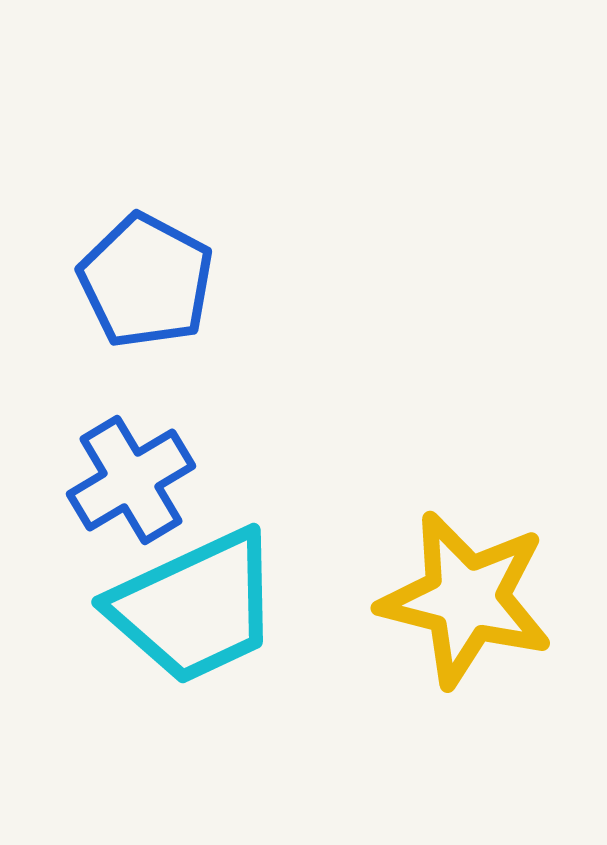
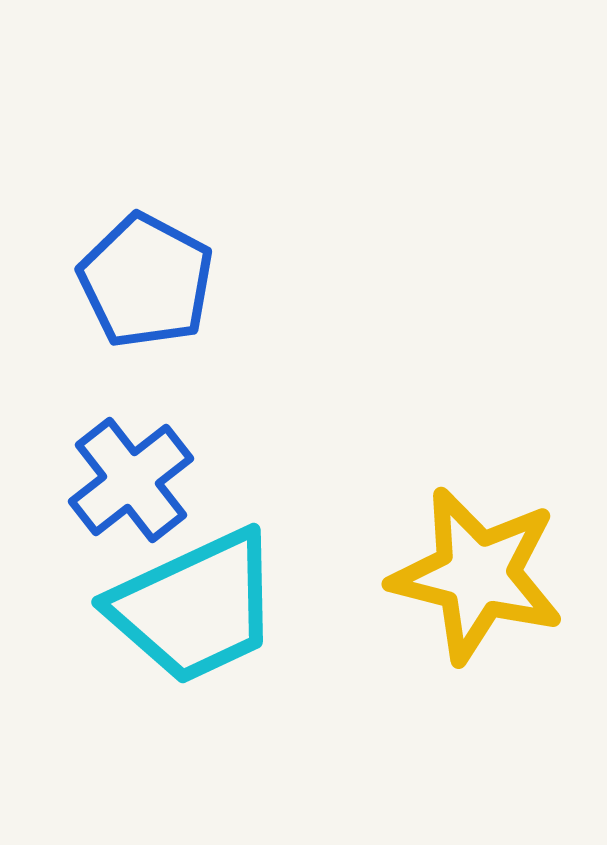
blue cross: rotated 7 degrees counterclockwise
yellow star: moved 11 px right, 24 px up
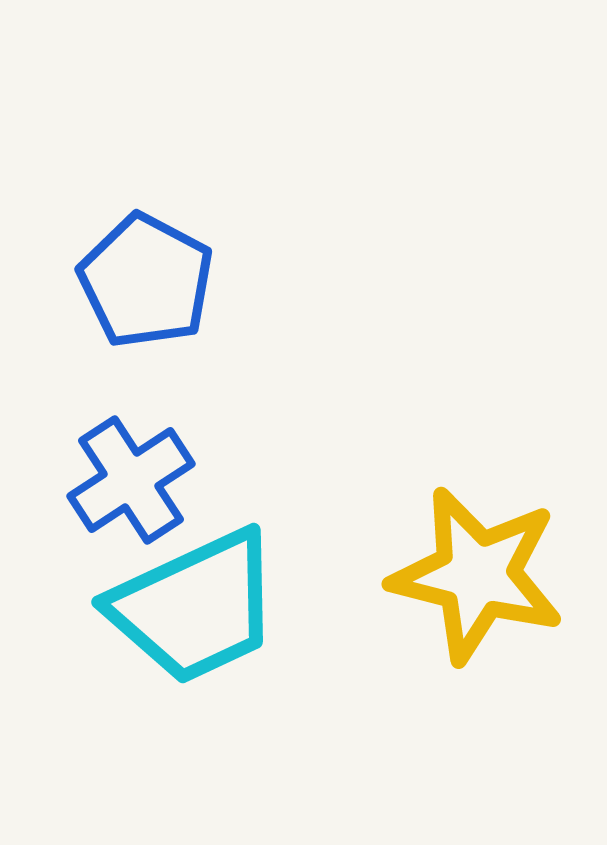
blue cross: rotated 5 degrees clockwise
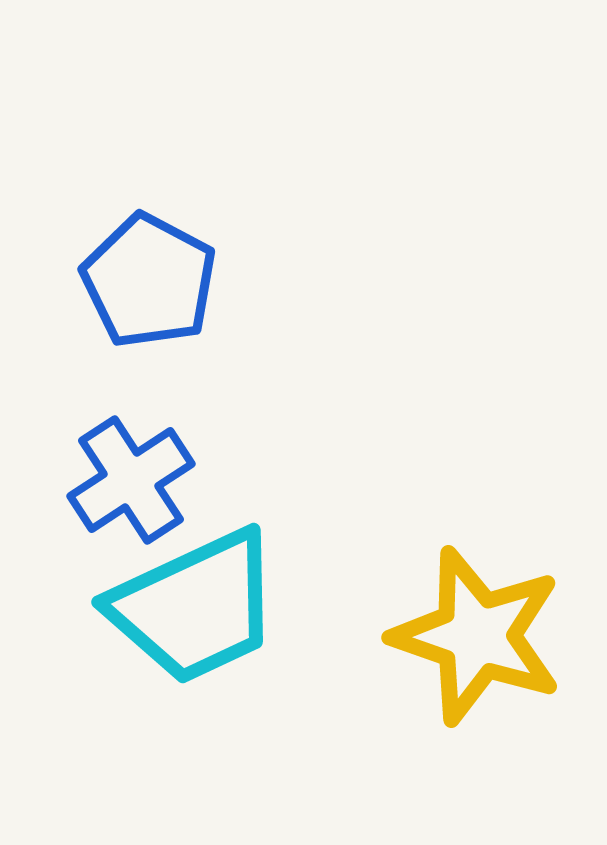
blue pentagon: moved 3 px right
yellow star: moved 61 px down; rotated 5 degrees clockwise
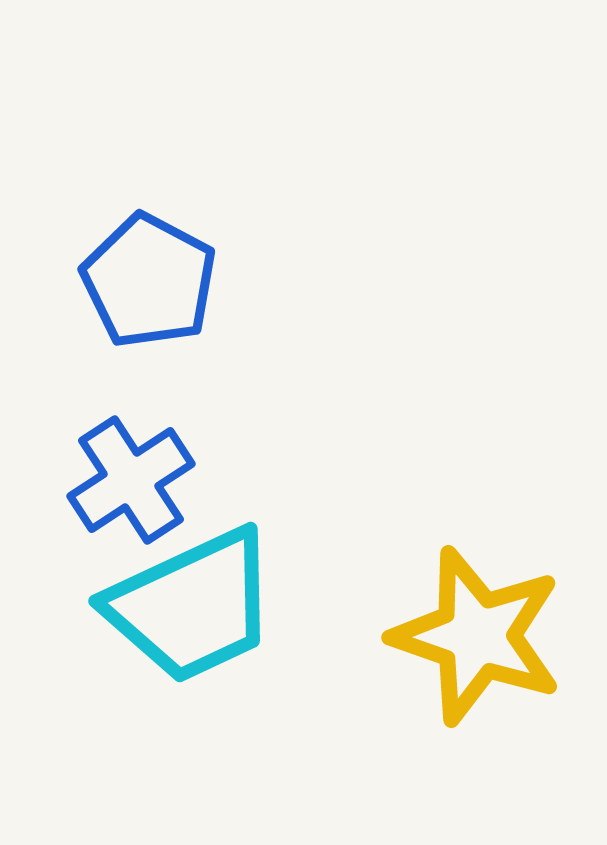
cyan trapezoid: moved 3 px left, 1 px up
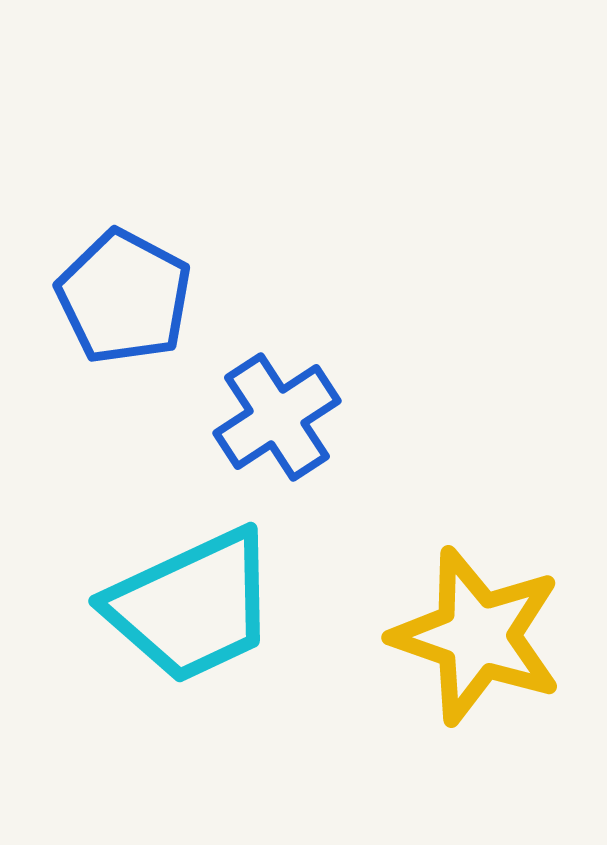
blue pentagon: moved 25 px left, 16 px down
blue cross: moved 146 px right, 63 px up
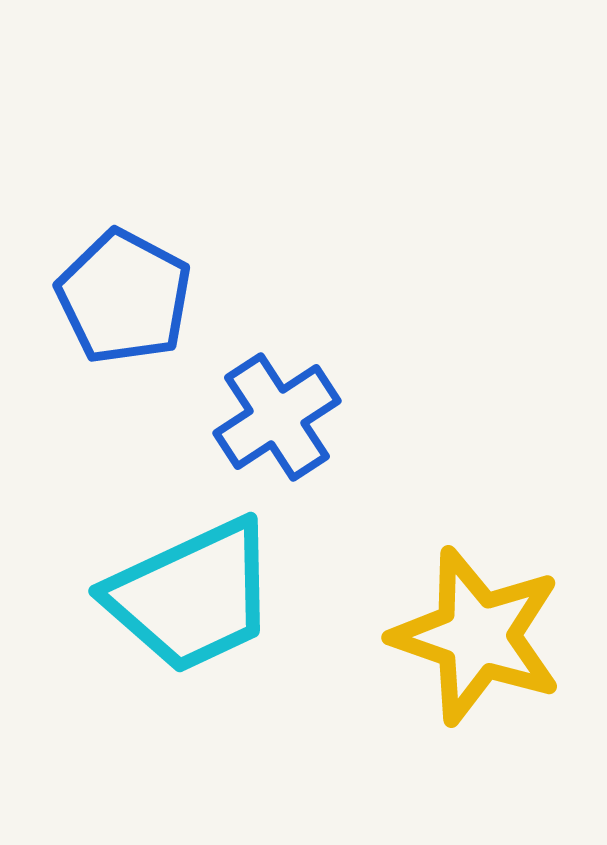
cyan trapezoid: moved 10 px up
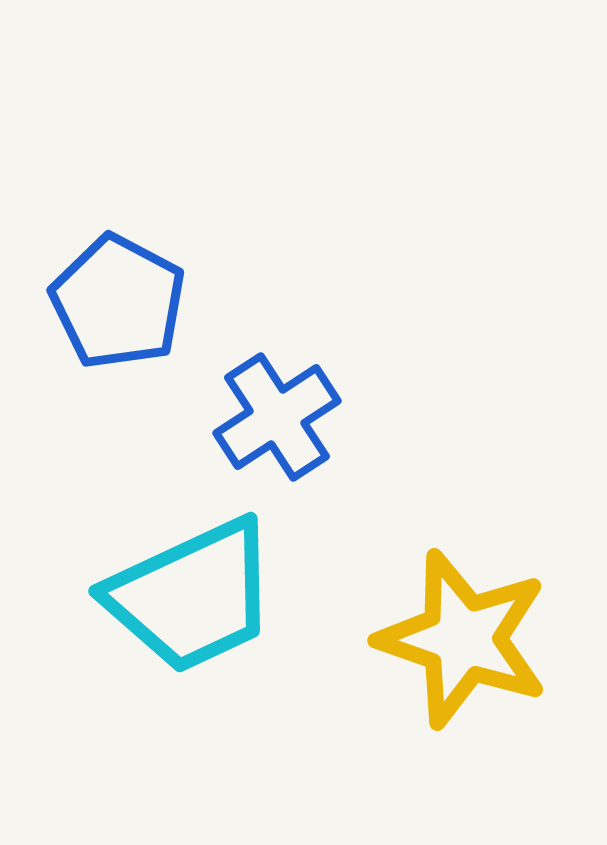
blue pentagon: moved 6 px left, 5 px down
yellow star: moved 14 px left, 3 px down
